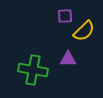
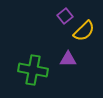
purple square: rotated 35 degrees counterclockwise
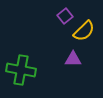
purple triangle: moved 5 px right
green cross: moved 12 px left
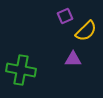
purple square: rotated 14 degrees clockwise
yellow semicircle: moved 2 px right
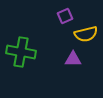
yellow semicircle: moved 3 px down; rotated 30 degrees clockwise
green cross: moved 18 px up
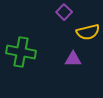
purple square: moved 1 px left, 4 px up; rotated 21 degrees counterclockwise
yellow semicircle: moved 2 px right, 2 px up
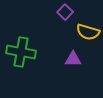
purple square: moved 1 px right
yellow semicircle: rotated 30 degrees clockwise
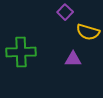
green cross: rotated 12 degrees counterclockwise
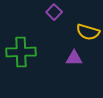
purple square: moved 11 px left
purple triangle: moved 1 px right, 1 px up
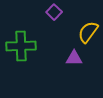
yellow semicircle: rotated 110 degrees clockwise
green cross: moved 6 px up
